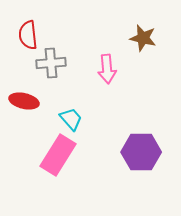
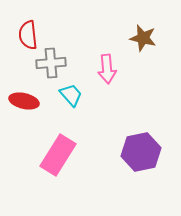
cyan trapezoid: moved 24 px up
purple hexagon: rotated 12 degrees counterclockwise
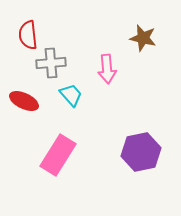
red ellipse: rotated 12 degrees clockwise
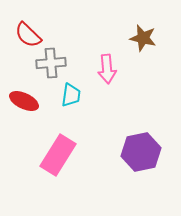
red semicircle: rotated 40 degrees counterclockwise
cyan trapezoid: rotated 50 degrees clockwise
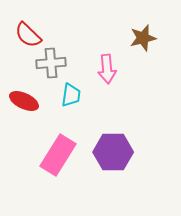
brown star: rotated 28 degrees counterclockwise
purple hexagon: moved 28 px left; rotated 12 degrees clockwise
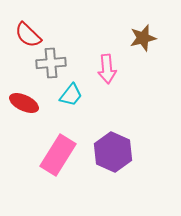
cyan trapezoid: rotated 30 degrees clockwise
red ellipse: moved 2 px down
purple hexagon: rotated 24 degrees clockwise
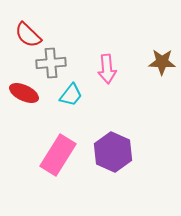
brown star: moved 19 px right, 24 px down; rotated 16 degrees clockwise
red ellipse: moved 10 px up
